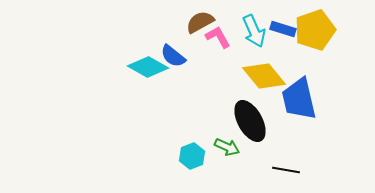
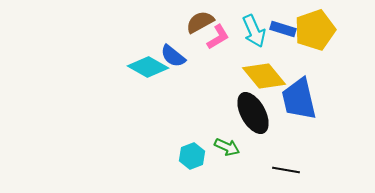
pink L-shape: rotated 88 degrees clockwise
black ellipse: moved 3 px right, 8 px up
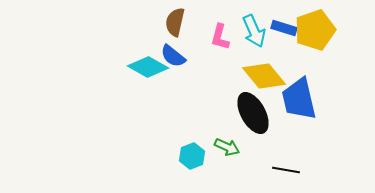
brown semicircle: moved 25 px left; rotated 48 degrees counterclockwise
blue rectangle: moved 1 px right, 1 px up
pink L-shape: moved 2 px right; rotated 136 degrees clockwise
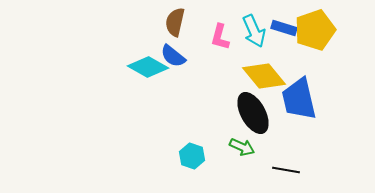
green arrow: moved 15 px right
cyan hexagon: rotated 20 degrees counterclockwise
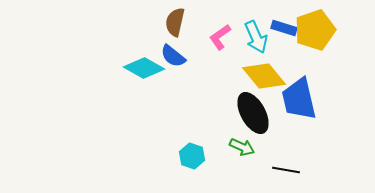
cyan arrow: moved 2 px right, 6 px down
pink L-shape: rotated 40 degrees clockwise
cyan diamond: moved 4 px left, 1 px down
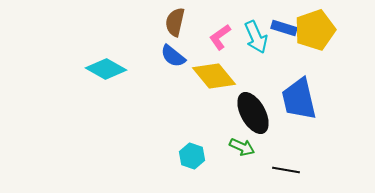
cyan diamond: moved 38 px left, 1 px down
yellow diamond: moved 50 px left
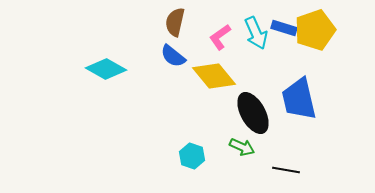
cyan arrow: moved 4 px up
